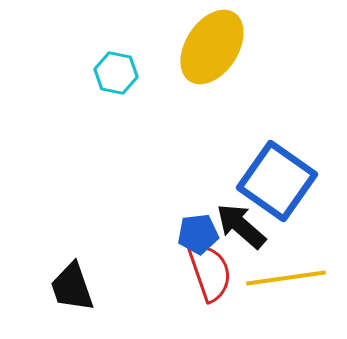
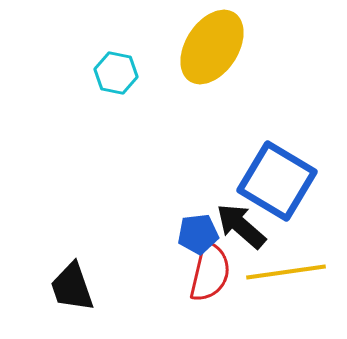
blue square: rotated 4 degrees counterclockwise
red semicircle: rotated 32 degrees clockwise
yellow line: moved 6 px up
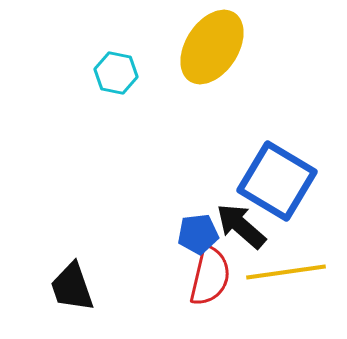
red semicircle: moved 4 px down
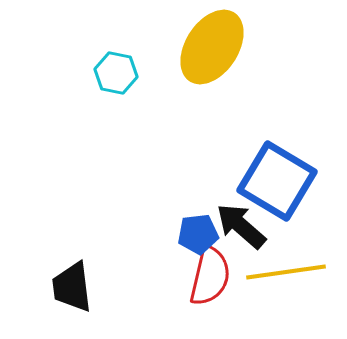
black trapezoid: rotated 12 degrees clockwise
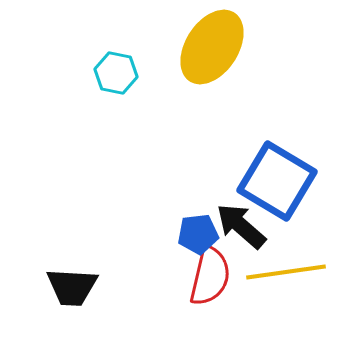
black trapezoid: rotated 80 degrees counterclockwise
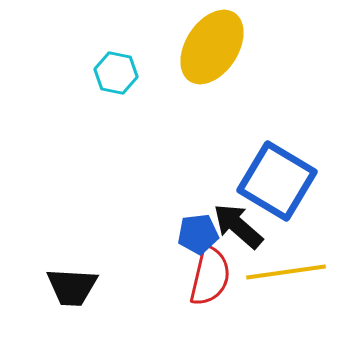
black arrow: moved 3 px left
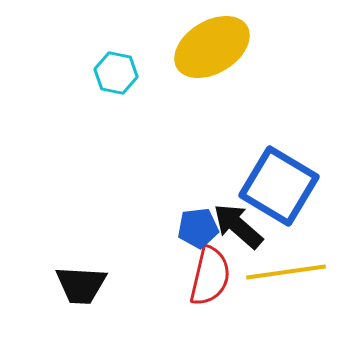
yellow ellipse: rotated 26 degrees clockwise
blue square: moved 2 px right, 5 px down
blue pentagon: moved 6 px up
black trapezoid: moved 9 px right, 2 px up
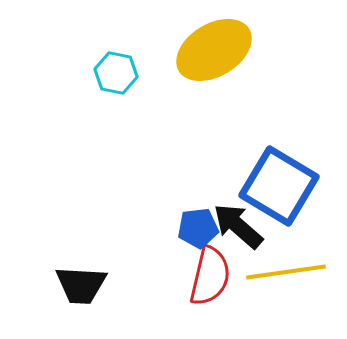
yellow ellipse: moved 2 px right, 3 px down
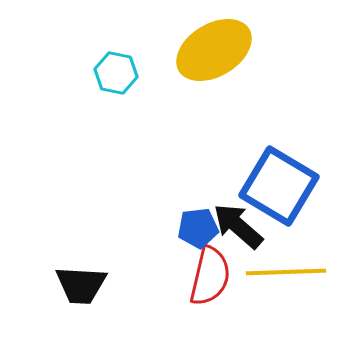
yellow line: rotated 6 degrees clockwise
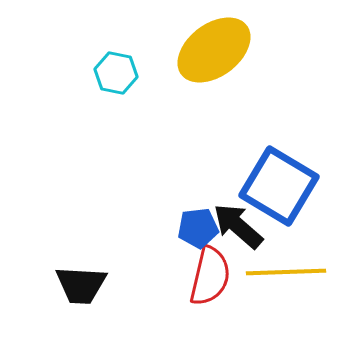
yellow ellipse: rotated 6 degrees counterclockwise
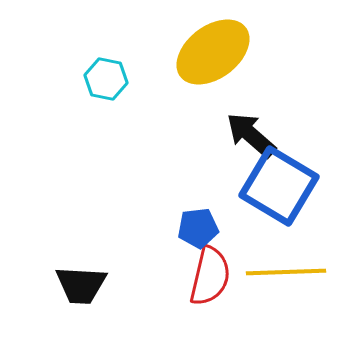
yellow ellipse: moved 1 px left, 2 px down
cyan hexagon: moved 10 px left, 6 px down
black arrow: moved 13 px right, 91 px up
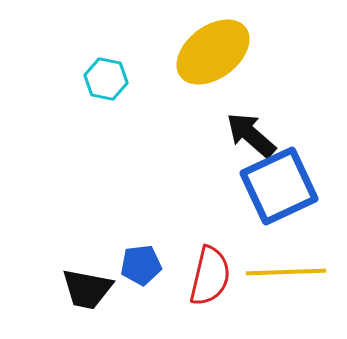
blue square: rotated 34 degrees clockwise
blue pentagon: moved 57 px left, 37 px down
black trapezoid: moved 6 px right, 4 px down; rotated 8 degrees clockwise
